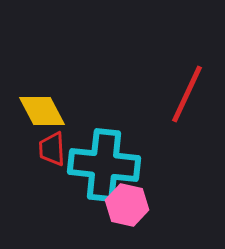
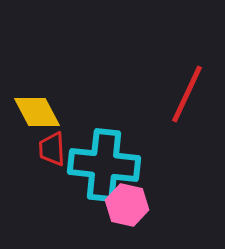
yellow diamond: moved 5 px left, 1 px down
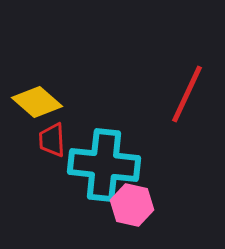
yellow diamond: moved 10 px up; rotated 21 degrees counterclockwise
red trapezoid: moved 9 px up
pink hexagon: moved 5 px right
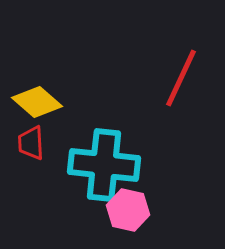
red line: moved 6 px left, 16 px up
red trapezoid: moved 21 px left, 3 px down
pink hexagon: moved 4 px left, 5 px down
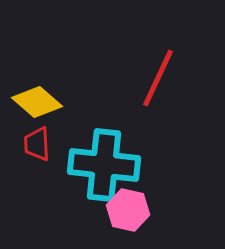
red line: moved 23 px left
red trapezoid: moved 6 px right, 1 px down
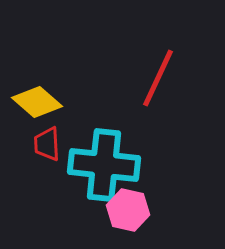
red trapezoid: moved 10 px right
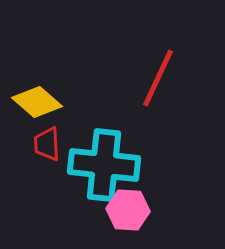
pink hexagon: rotated 9 degrees counterclockwise
